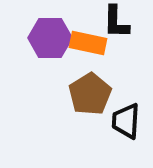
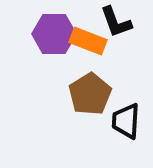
black L-shape: rotated 21 degrees counterclockwise
purple hexagon: moved 4 px right, 4 px up
orange rectangle: moved 2 px up; rotated 9 degrees clockwise
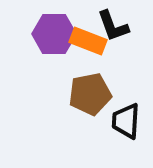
black L-shape: moved 3 px left, 4 px down
brown pentagon: rotated 21 degrees clockwise
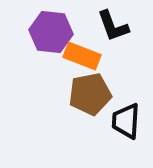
purple hexagon: moved 3 px left, 2 px up; rotated 6 degrees clockwise
orange rectangle: moved 6 px left, 15 px down
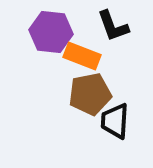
black trapezoid: moved 11 px left
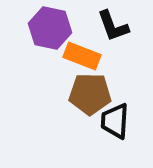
purple hexagon: moved 1 px left, 4 px up; rotated 6 degrees clockwise
brown pentagon: rotated 12 degrees clockwise
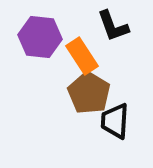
purple hexagon: moved 10 px left, 9 px down; rotated 6 degrees counterclockwise
orange rectangle: rotated 36 degrees clockwise
brown pentagon: moved 1 px left, 1 px up; rotated 30 degrees clockwise
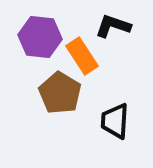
black L-shape: rotated 129 degrees clockwise
brown pentagon: moved 29 px left
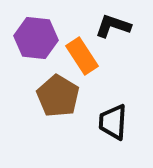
purple hexagon: moved 4 px left, 1 px down
brown pentagon: moved 2 px left, 3 px down
black trapezoid: moved 2 px left, 1 px down
